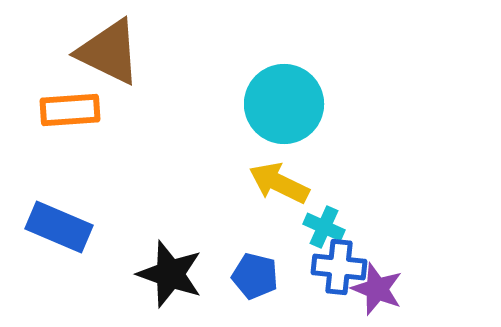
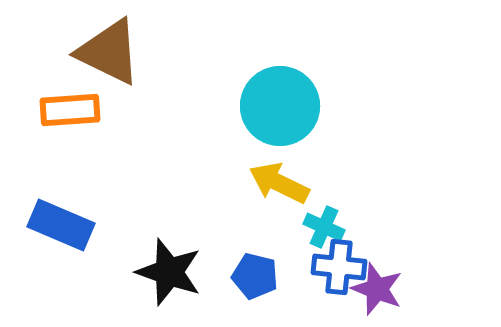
cyan circle: moved 4 px left, 2 px down
blue rectangle: moved 2 px right, 2 px up
black star: moved 1 px left, 2 px up
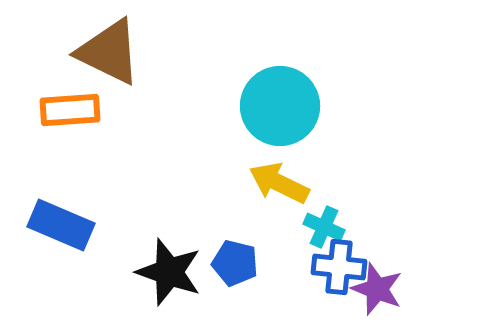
blue pentagon: moved 20 px left, 13 px up
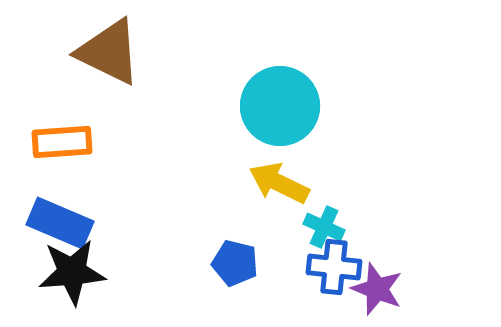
orange rectangle: moved 8 px left, 32 px down
blue rectangle: moved 1 px left, 2 px up
blue cross: moved 5 px left
black star: moved 97 px left; rotated 24 degrees counterclockwise
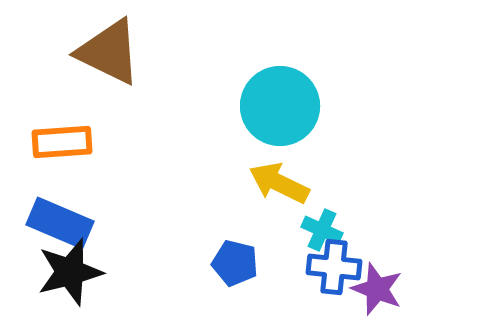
cyan cross: moved 2 px left, 3 px down
black star: moved 2 px left; rotated 10 degrees counterclockwise
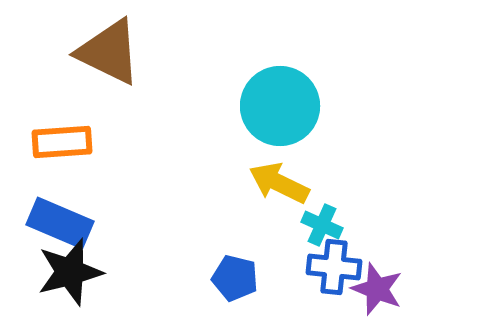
cyan cross: moved 5 px up
blue pentagon: moved 15 px down
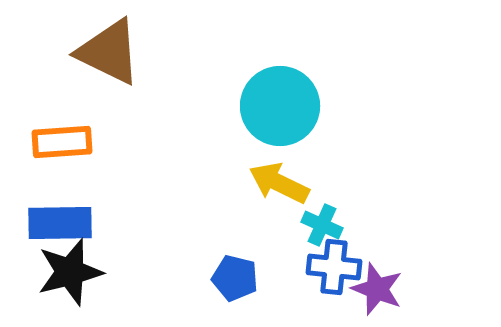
blue rectangle: rotated 24 degrees counterclockwise
